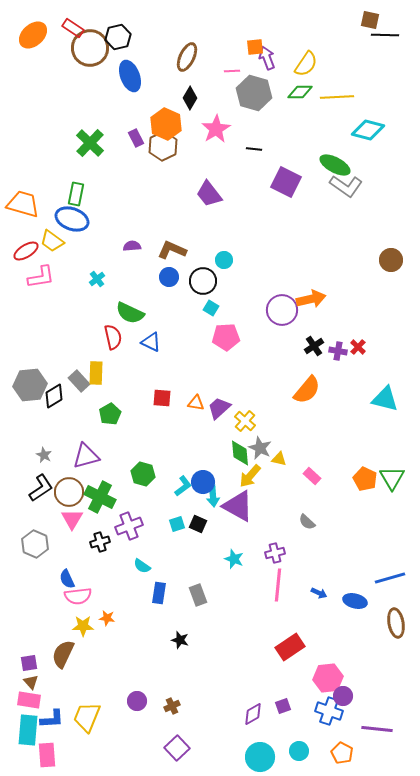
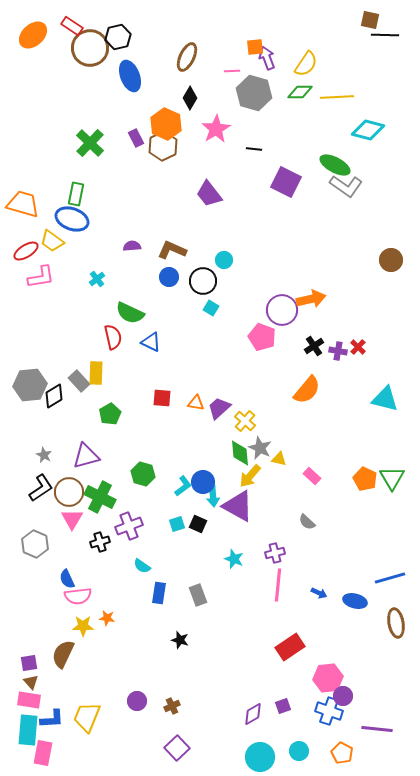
red rectangle at (73, 28): moved 1 px left, 2 px up
pink pentagon at (226, 337): moved 36 px right; rotated 24 degrees clockwise
pink rectangle at (47, 755): moved 4 px left, 2 px up; rotated 15 degrees clockwise
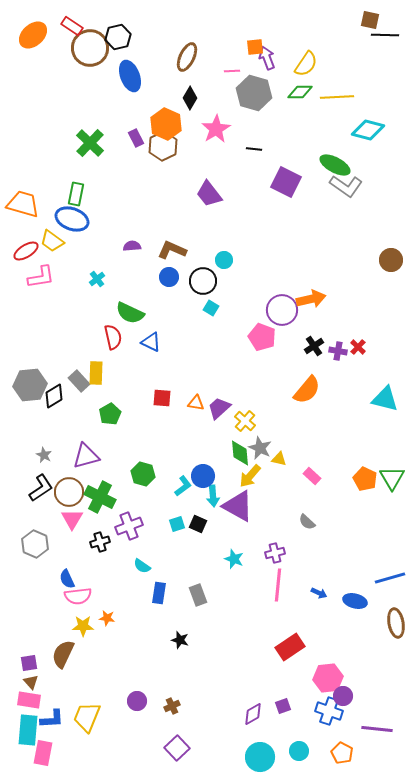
blue circle at (203, 482): moved 6 px up
